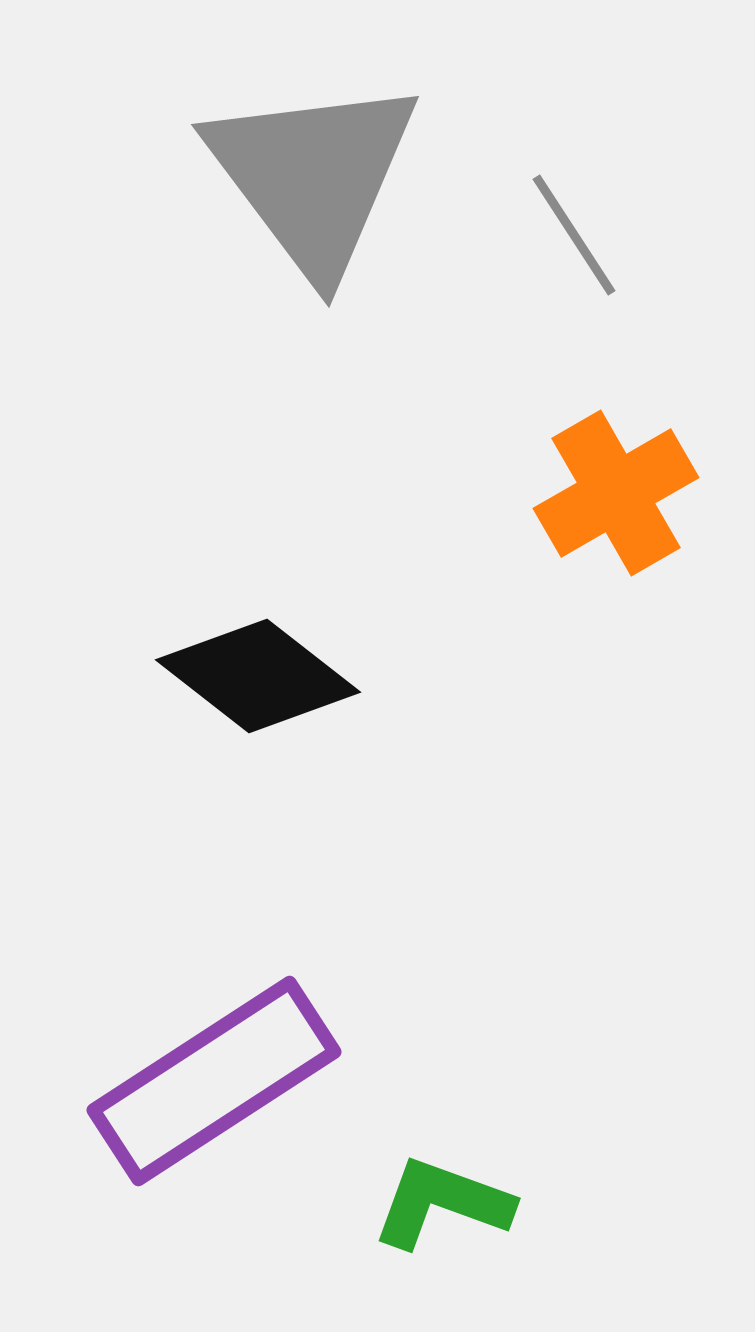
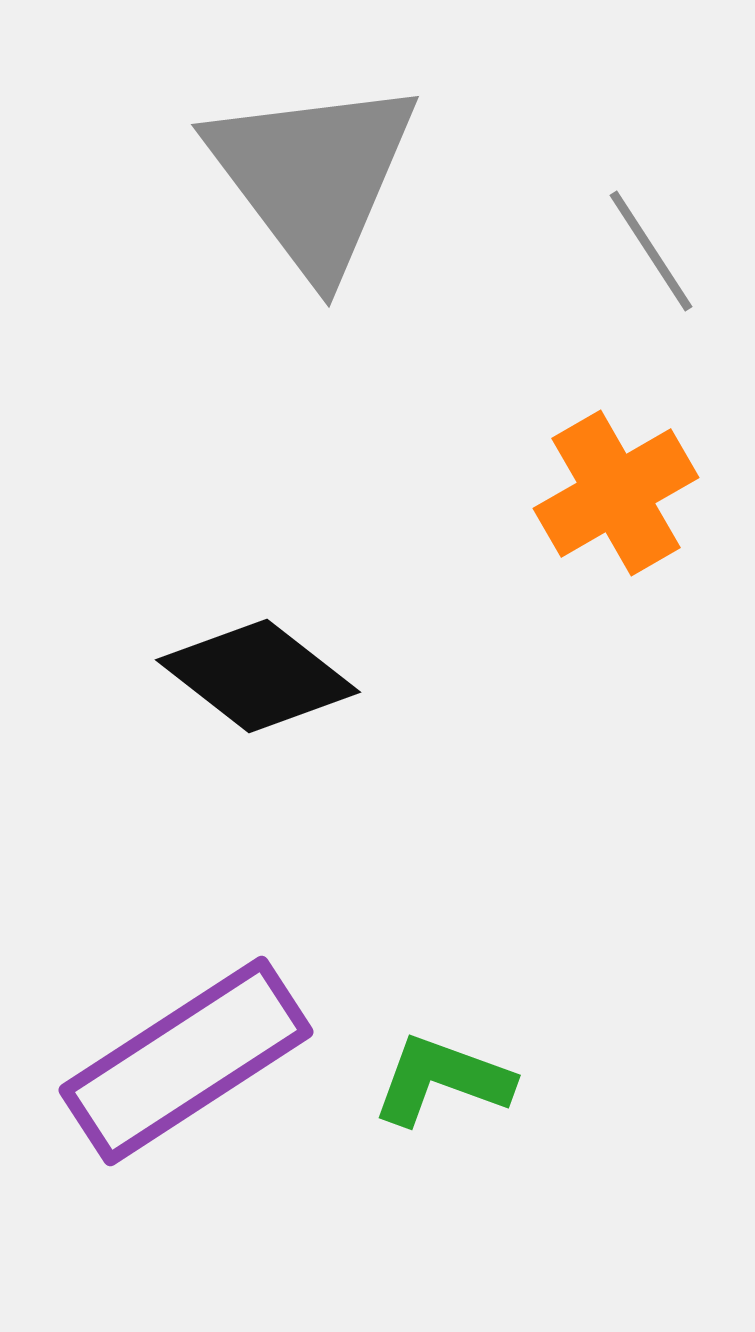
gray line: moved 77 px right, 16 px down
purple rectangle: moved 28 px left, 20 px up
green L-shape: moved 123 px up
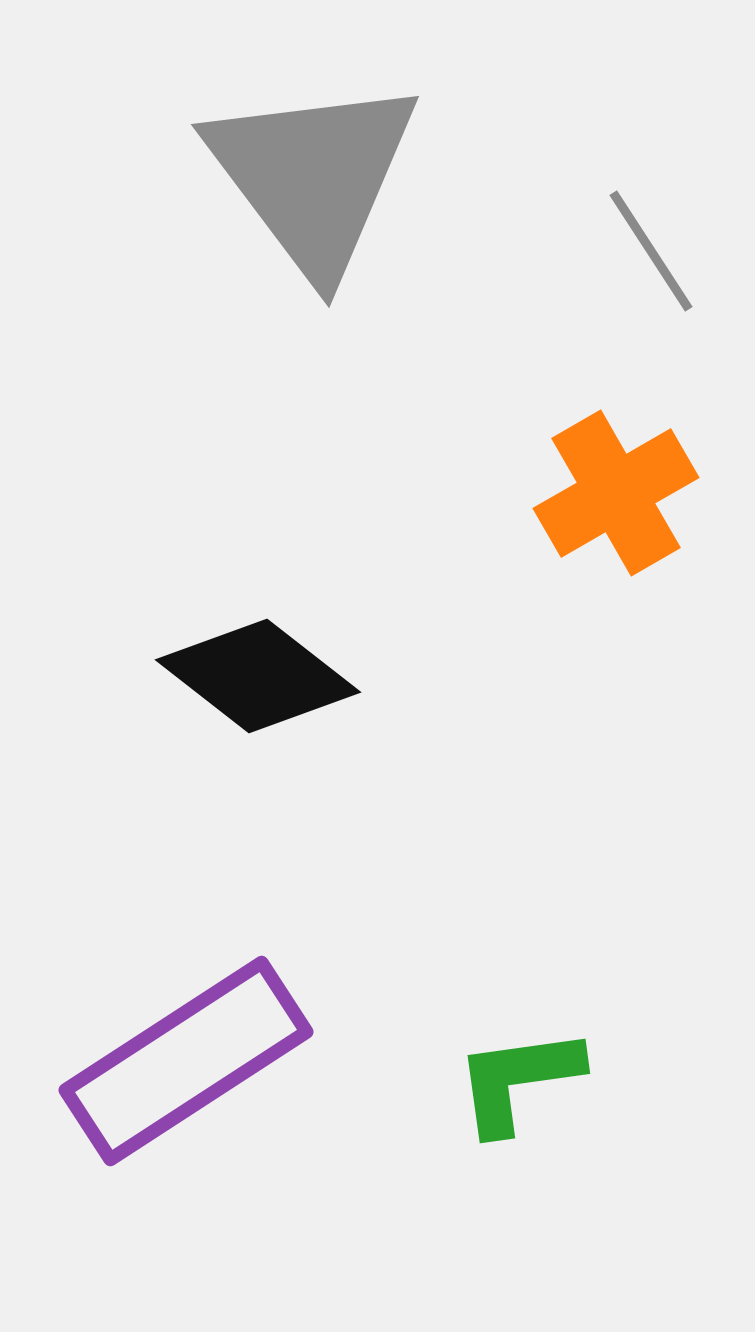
green L-shape: moved 76 px right; rotated 28 degrees counterclockwise
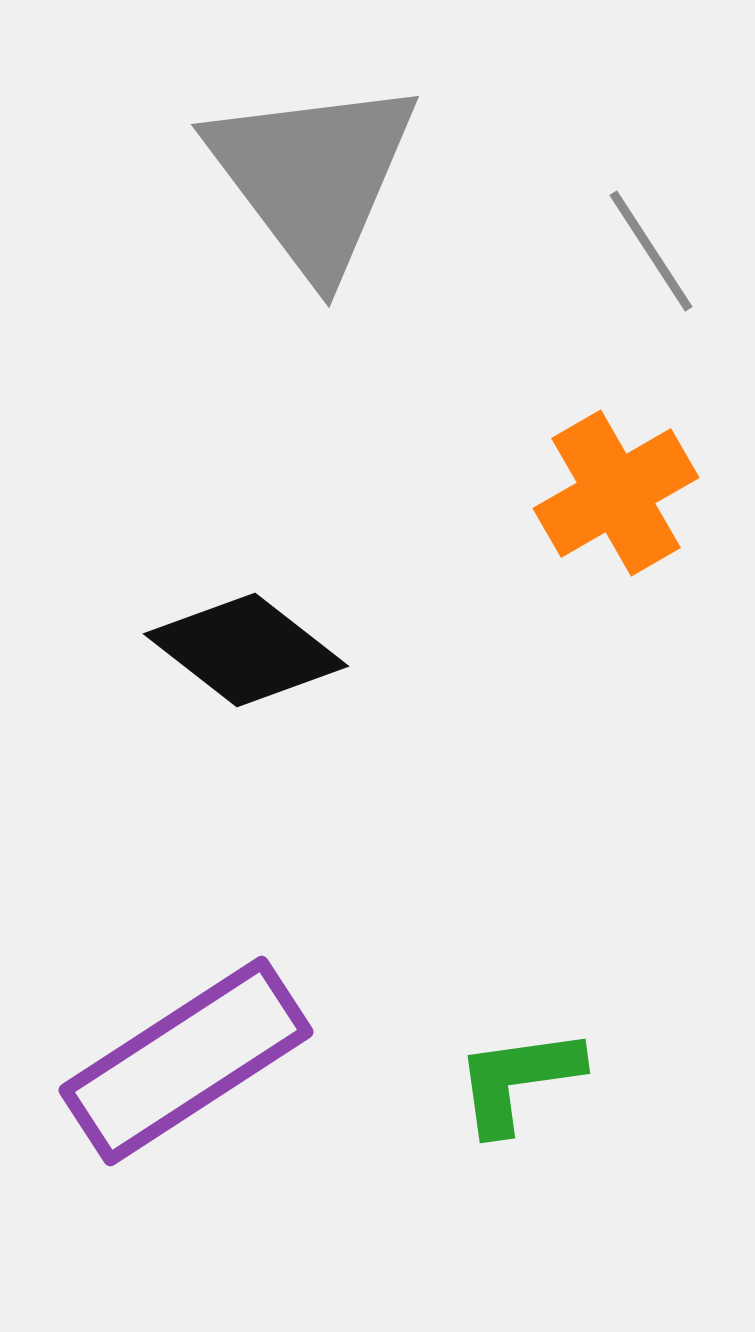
black diamond: moved 12 px left, 26 px up
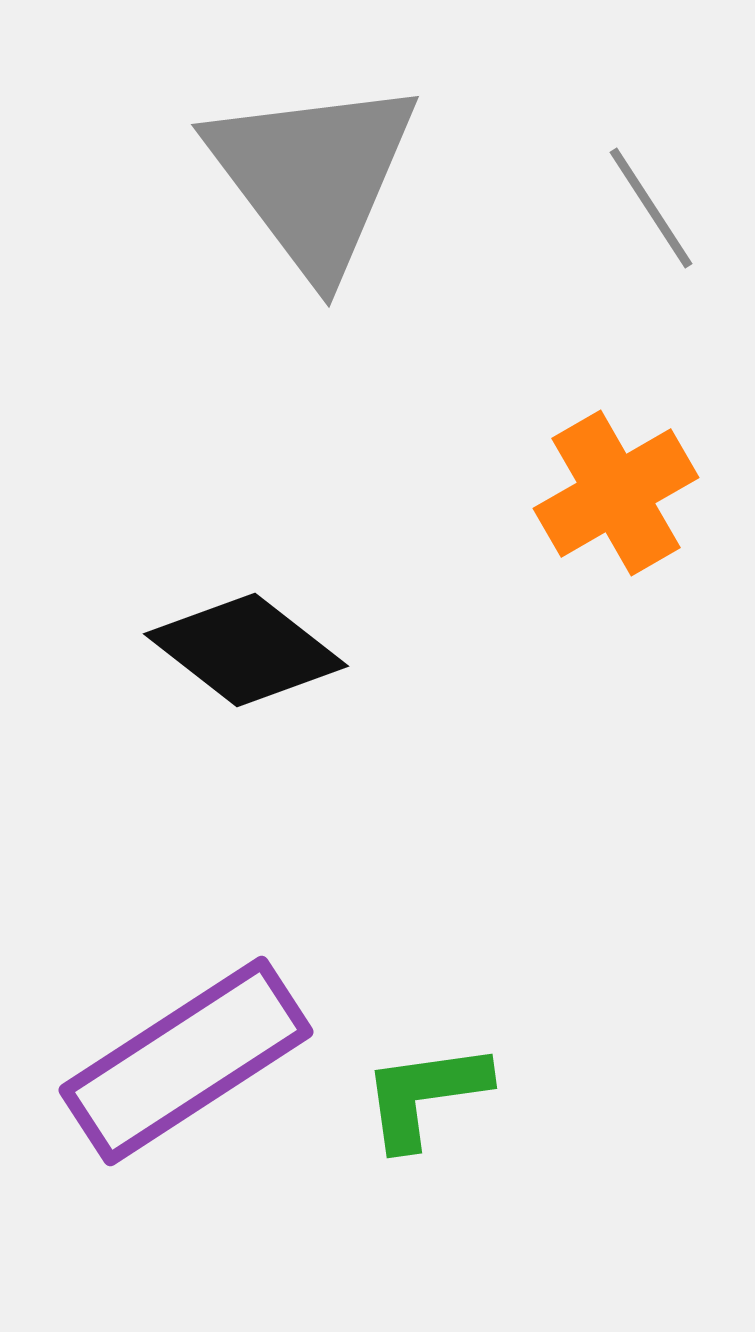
gray line: moved 43 px up
green L-shape: moved 93 px left, 15 px down
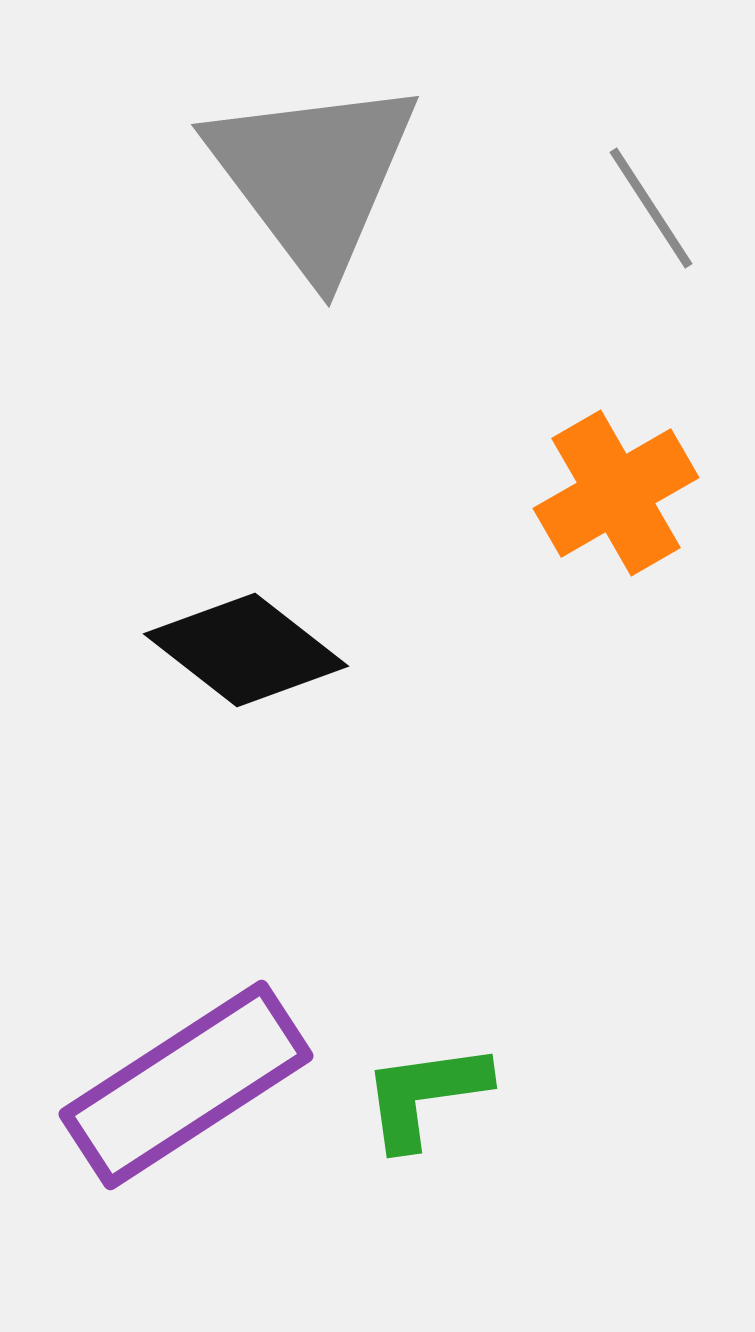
purple rectangle: moved 24 px down
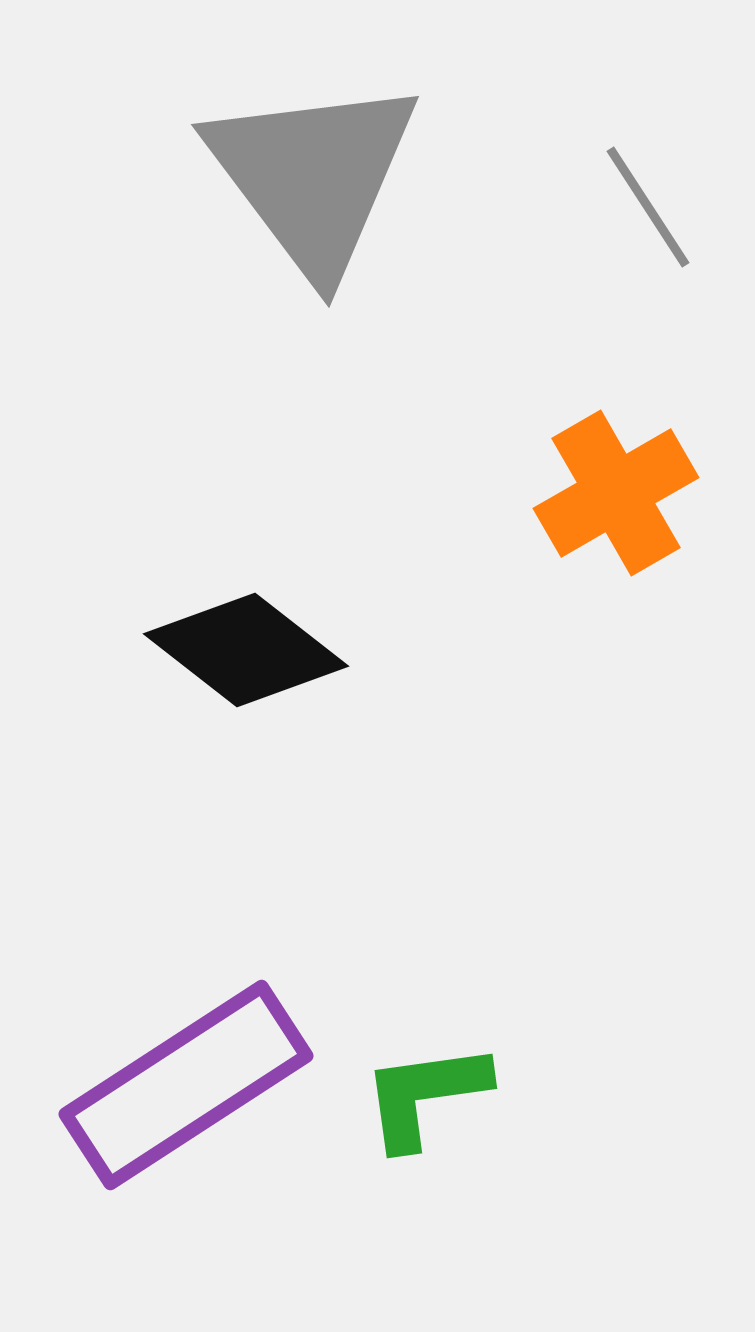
gray line: moved 3 px left, 1 px up
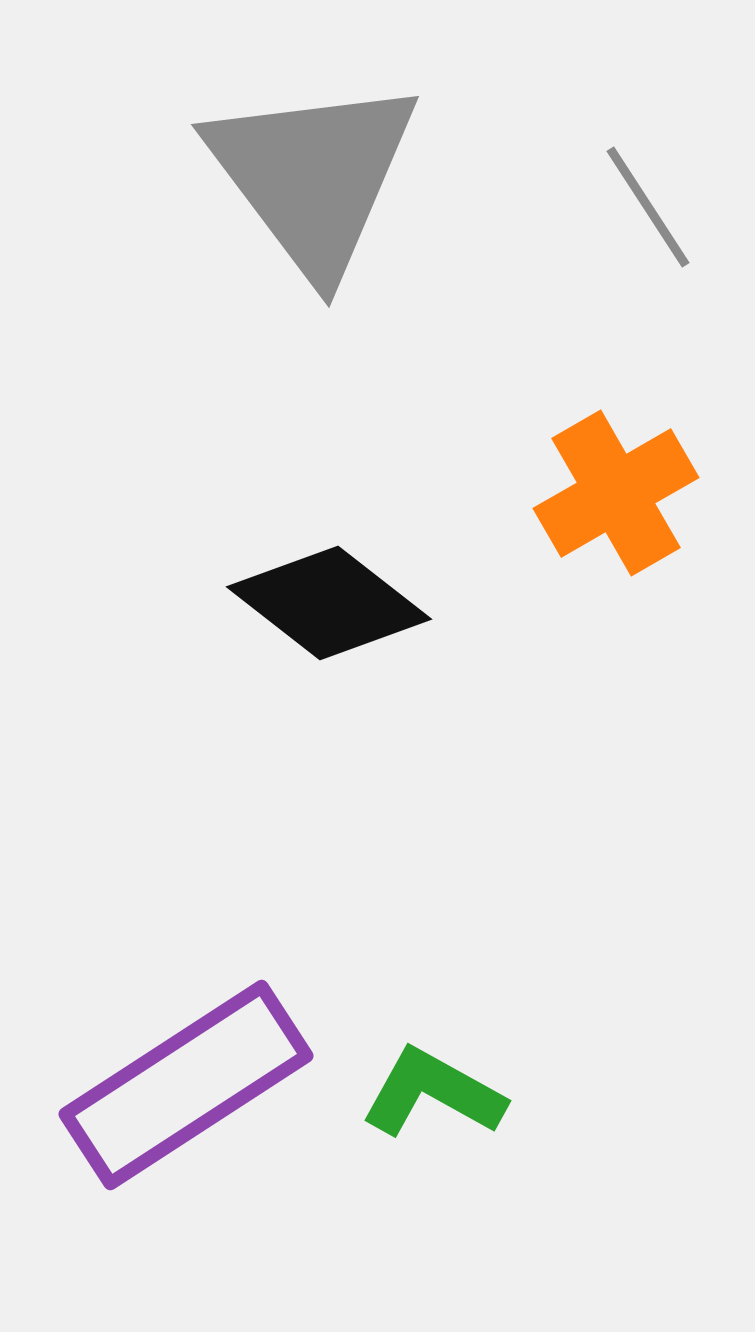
black diamond: moved 83 px right, 47 px up
green L-shape: moved 8 px right, 2 px up; rotated 37 degrees clockwise
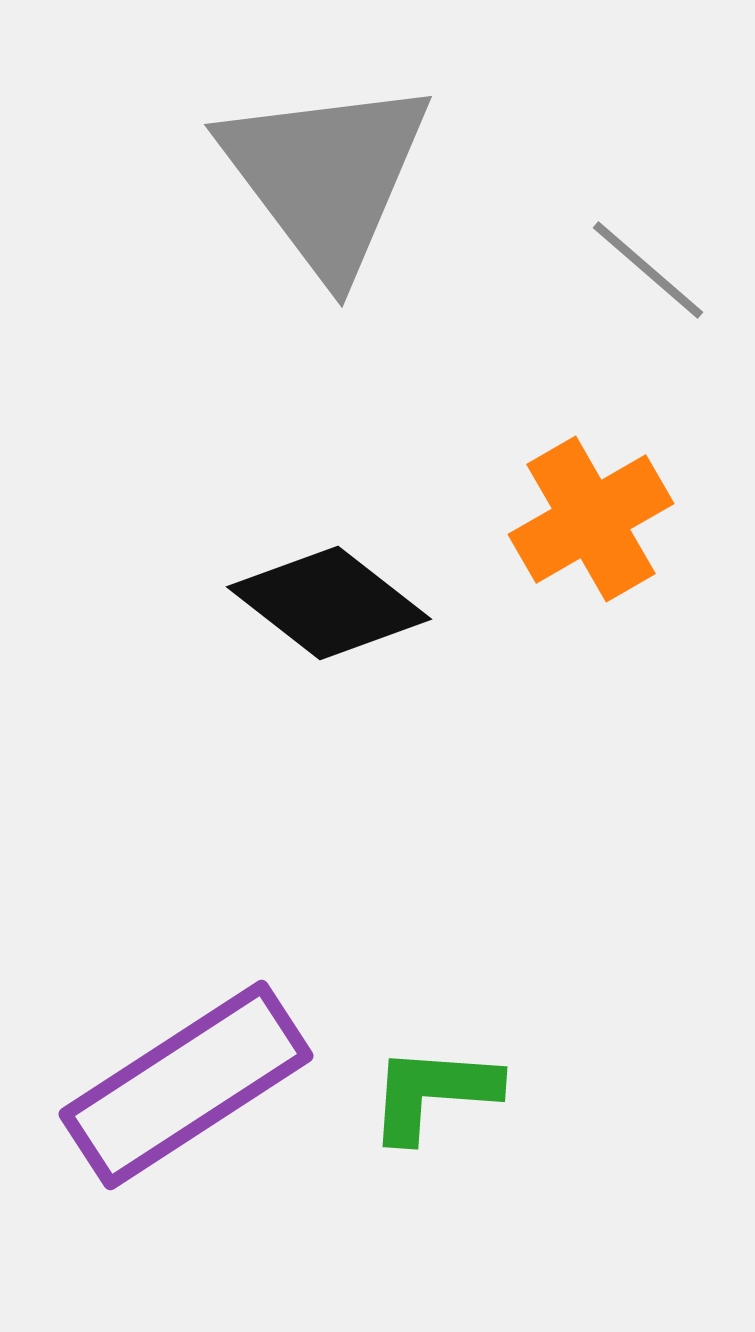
gray triangle: moved 13 px right
gray line: moved 63 px down; rotated 16 degrees counterclockwise
orange cross: moved 25 px left, 26 px down
green L-shape: rotated 25 degrees counterclockwise
